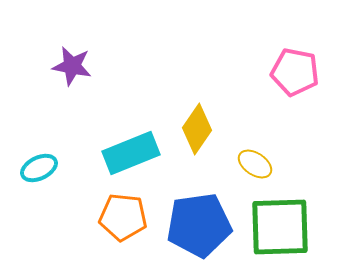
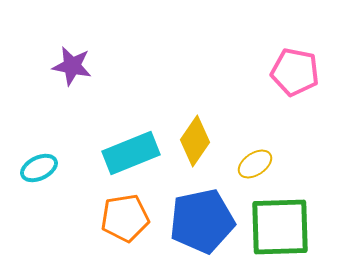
yellow diamond: moved 2 px left, 12 px down
yellow ellipse: rotated 68 degrees counterclockwise
orange pentagon: moved 2 px right, 1 px down; rotated 15 degrees counterclockwise
blue pentagon: moved 3 px right, 4 px up; rotated 4 degrees counterclockwise
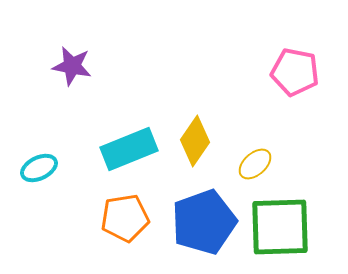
cyan rectangle: moved 2 px left, 4 px up
yellow ellipse: rotated 8 degrees counterclockwise
blue pentagon: moved 2 px right, 1 px down; rotated 8 degrees counterclockwise
